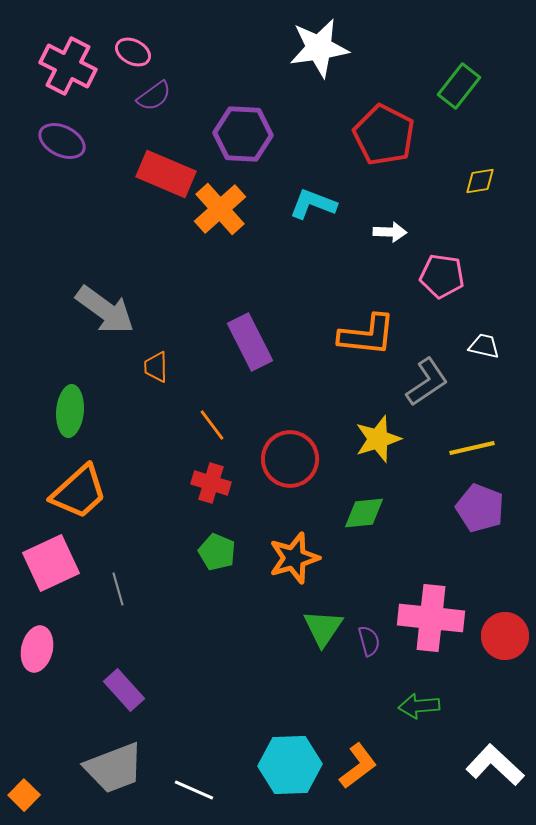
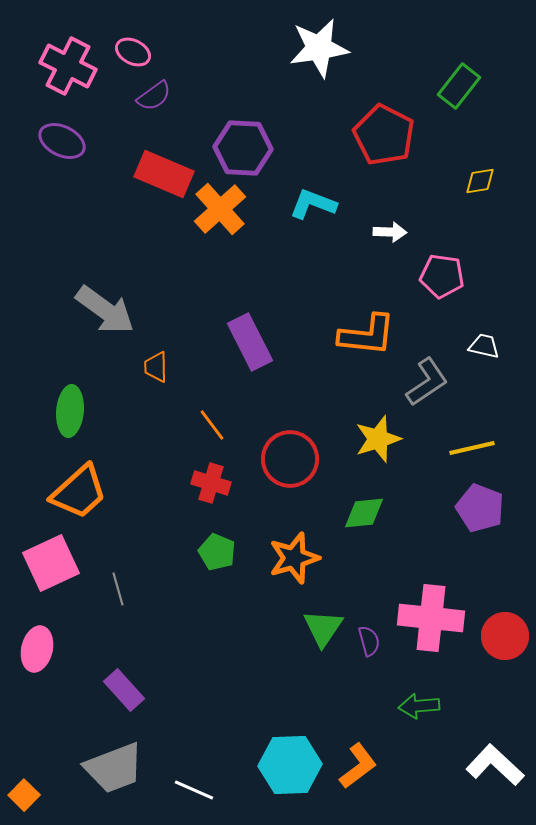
purple hexagon at (243, 134): moved 14 px down
red rectangle at (166, 174): moved 2 px left
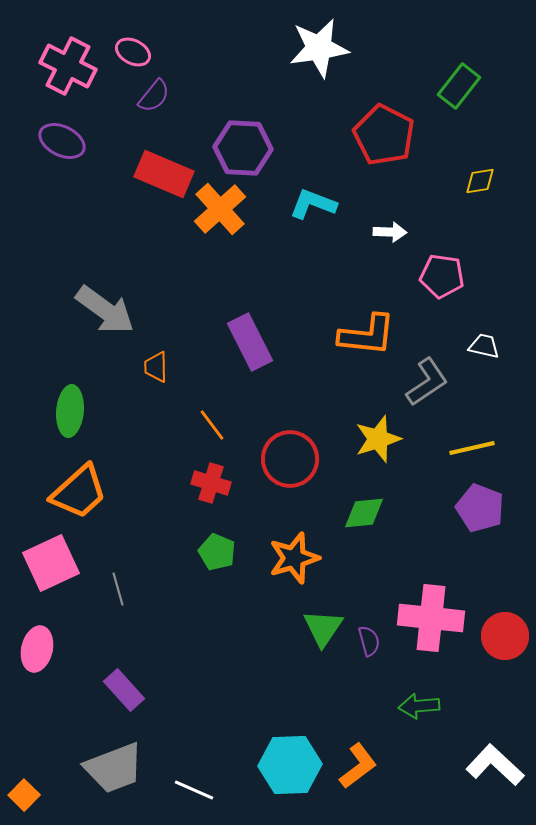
purple semicircle at (154, 96): rotated 15 degrees counterclockwise
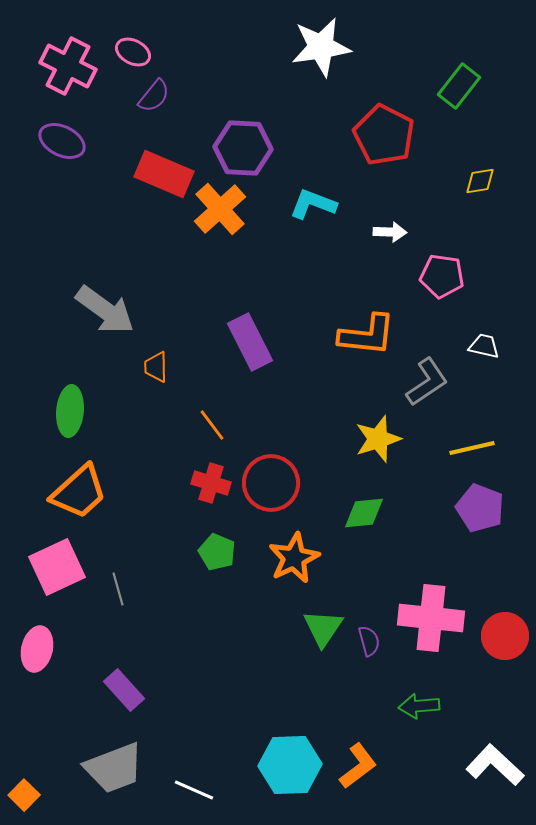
white star at (319, 48): moved 2 px right, 1 px up
red circle at (290, 459): moved 19 px left, 24 px down
orange star at (294, 558): rotated 9 degrees counterclockwise
pink square at (51, 563): moved 6 px right, 4 px down
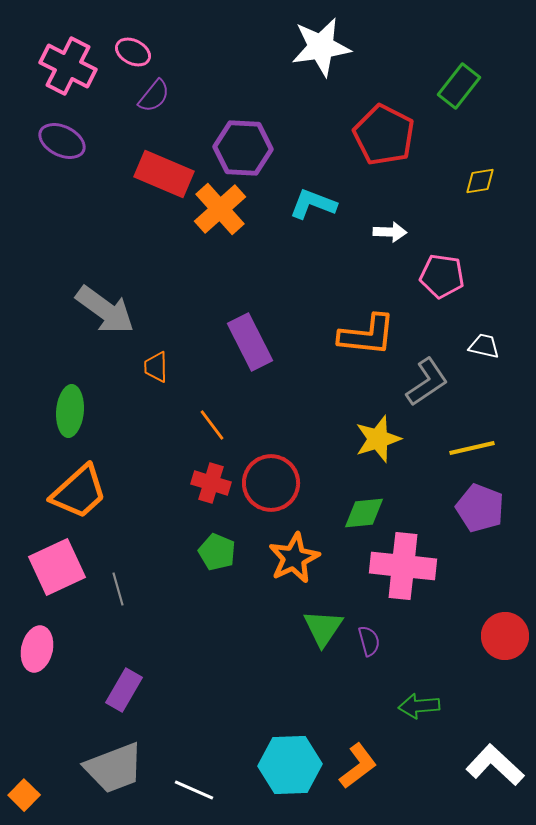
pink cross at (431, 618): moved 28 px left, 52 px up
purple rectangle at (124, 690): rotated 72 degrees clockwise
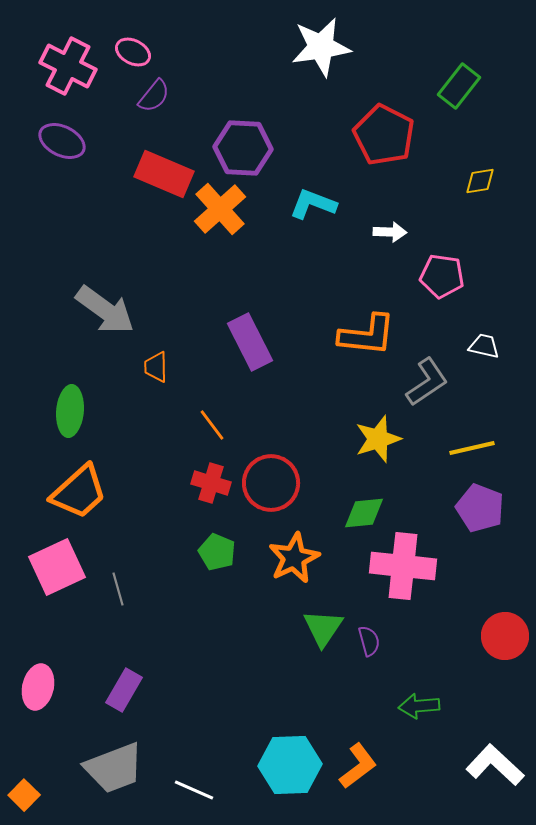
pink ellipse at (37, 649): moved 1 px right, 38 px down
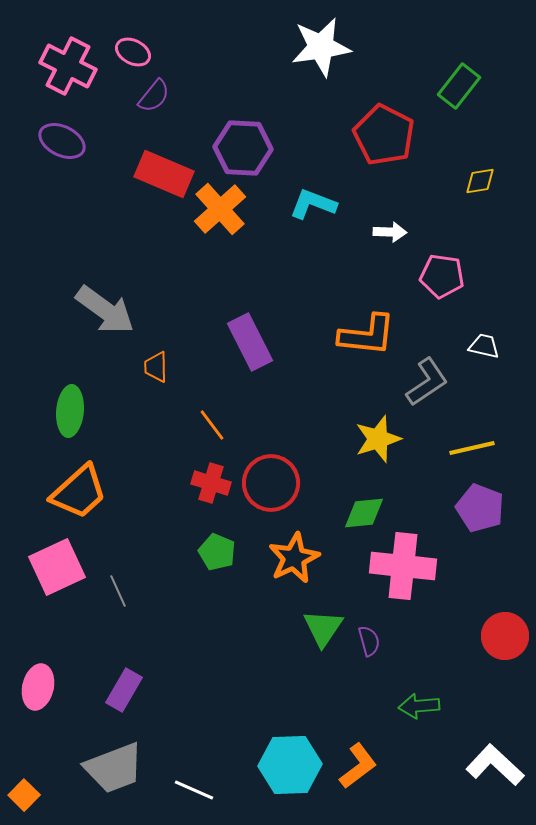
gray line at (118, 589): moved 2 px down; rotated 8 degrees counterclockwise
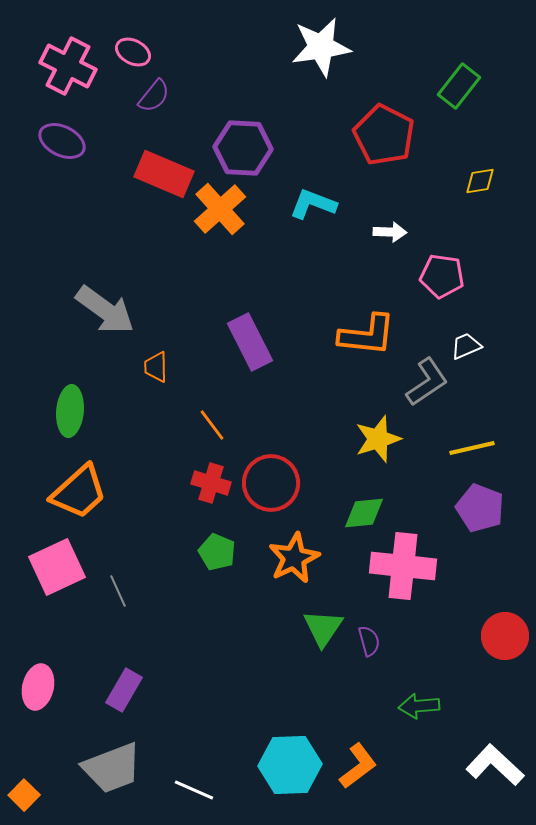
white trapezoid at (484, 346): moved 18 px left; rotated 36 degrees counterclockwise
gray trapezoid at (114, 768): moved 2 px left
